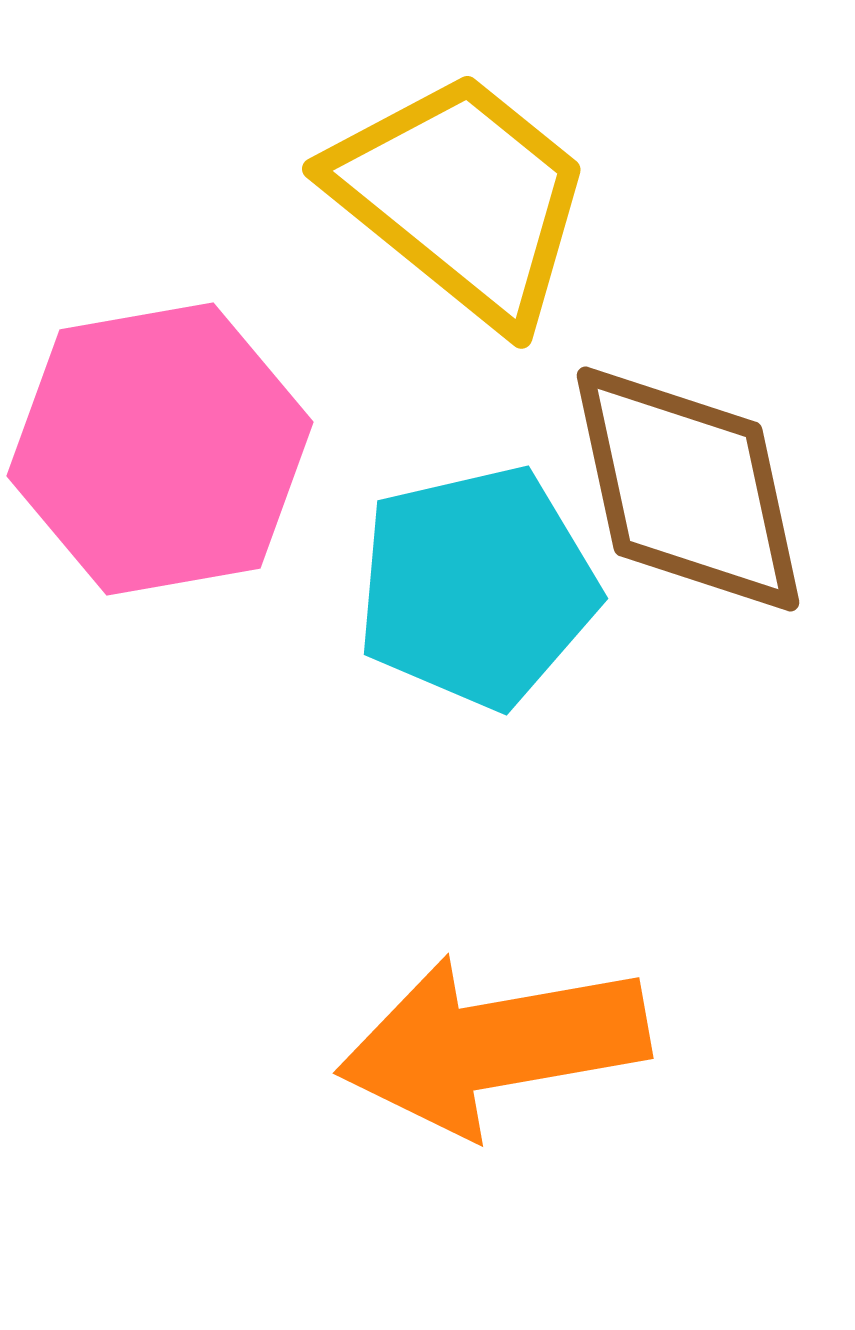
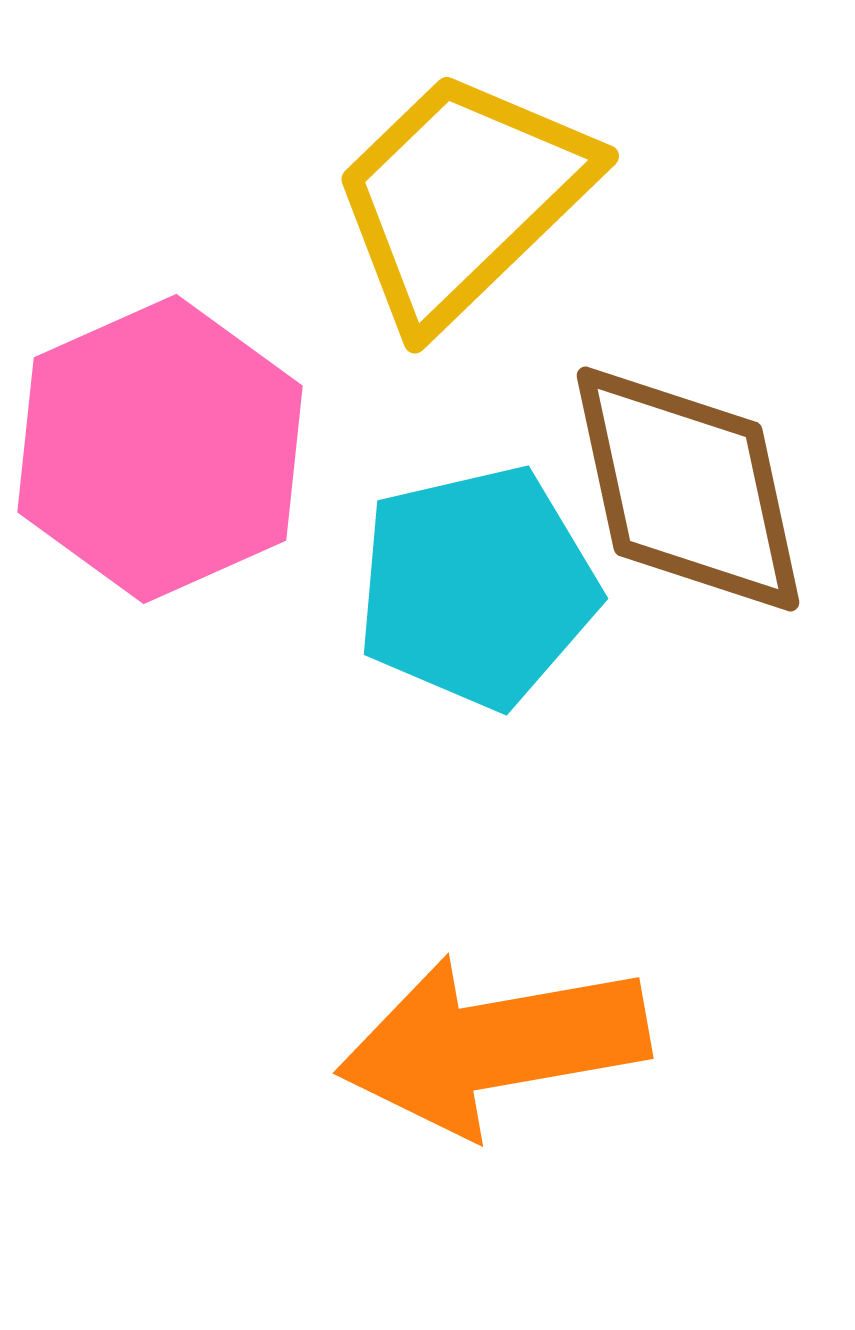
yellow trapezoid: rotated 83 degrees counterclockwise
pink hexagon: rotated 14 degrees counterclockwise
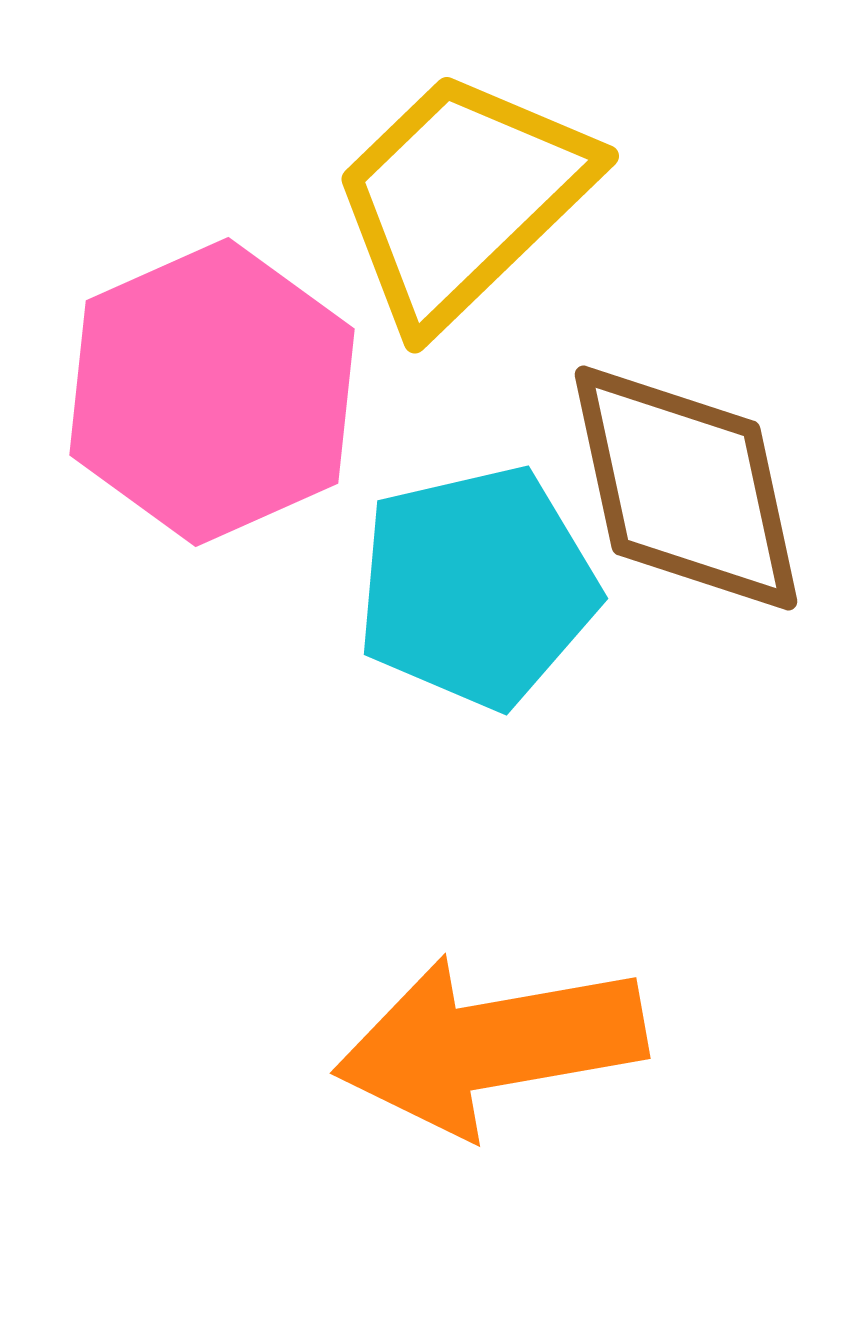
pink hexagon: moved 52 px right, 57 px up
brown diamond: moved 2 px left, 1 px up
orange arrow: moved 3 px left
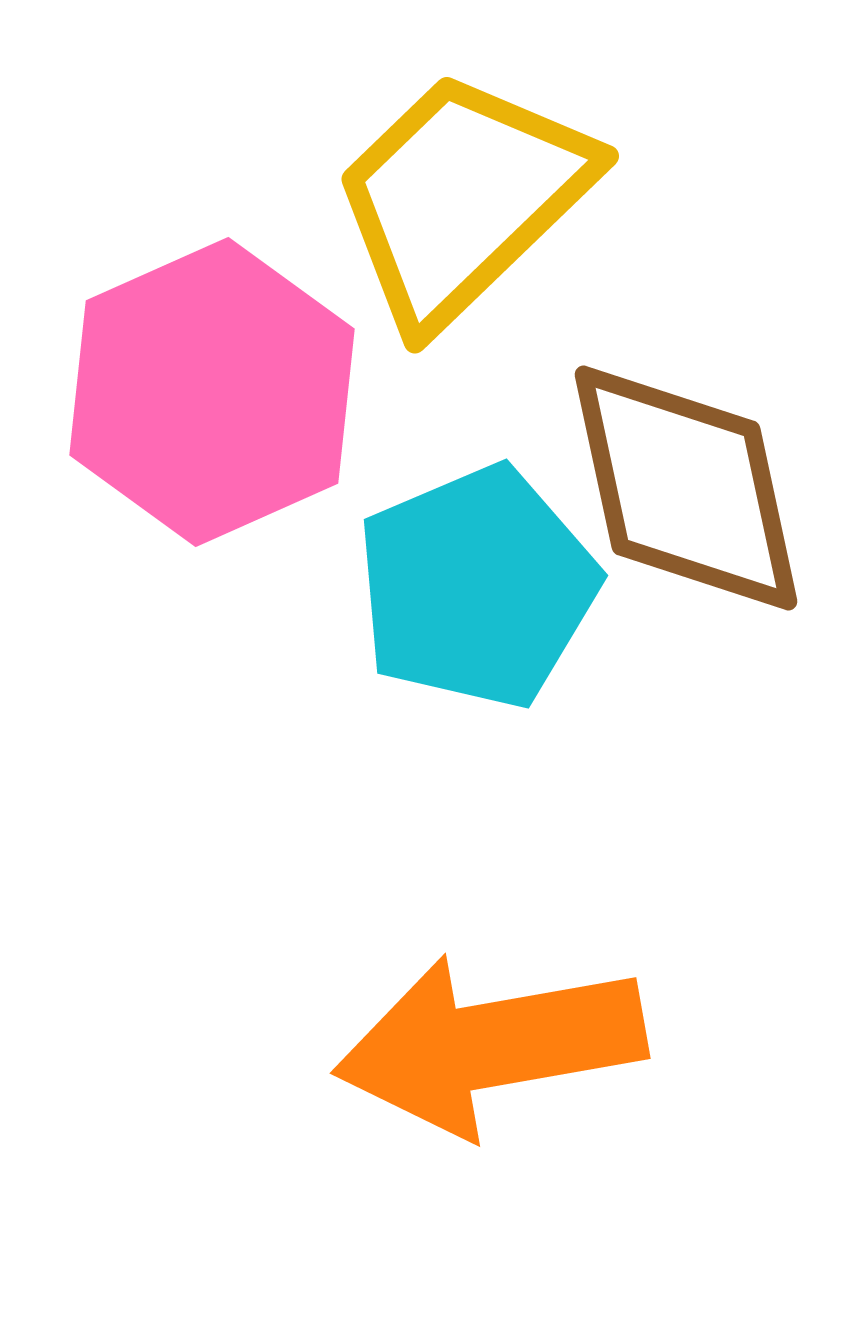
cyan pentagon: rotated 10 degrees counterclockwise
